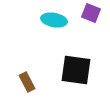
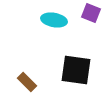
brown rectangle: rotated 18 degrees counterclockwise
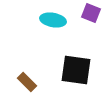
cyan ellipse: moved 1 px left
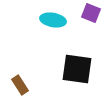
black square: moved 1 px right, 1 px up
brown rectangle: moved 7 px left, 3 px down; rotated 12 degrees clockwise
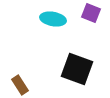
cyan ellipse: moved 1 px up
black square: rotated 12 degrees clockwise
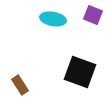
purple square: moved 2 px right, 2 px down
black square: moved 3 px right, 3 px down
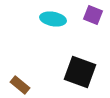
brown rectangle: rotated 18 degrees counterclockwise
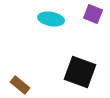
purple square: moved 1 px up
cyan ellipse: moved 2 px left
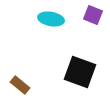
purple square: moved 1 px down
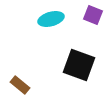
cyan ellipse: rotated 25 degrees counterclockwise
black square: moved 1 px left, 7 px up
